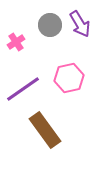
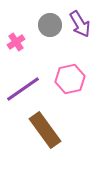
pink hexagon: moved 1 px right, 1 px down
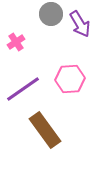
gray circle: moved 1 px right, 11 px up
pink hexagon: rotated 8 degrees clockwise
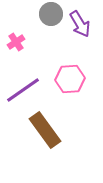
purple line: moved 1 px down
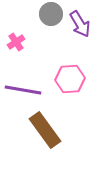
purple line: rotated 45 degrees clockwise
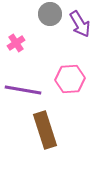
gray circle: moved 1 px left
pink cross: moved 1 px down
brown rectangle: rotated 18 degrees clockwise
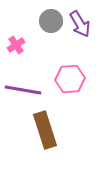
gray circle: moved 1 px right, 7 px down
pink cross: moved 2 px down
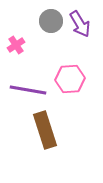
purple line: moved 5 px right
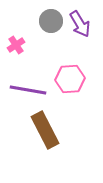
brown rectangle: rotated 9 degrees counterclockwise
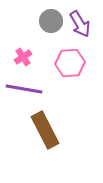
pink cross: moved 7 px right, 12 px down
pink hexagon: moved 16 px up
purple line: moved 4 px left, 1 px up
